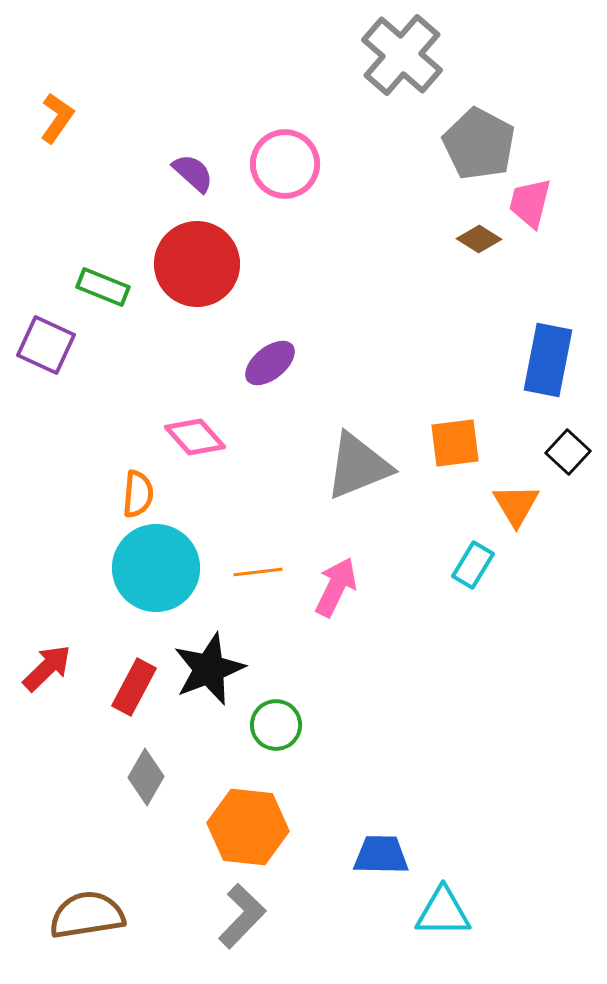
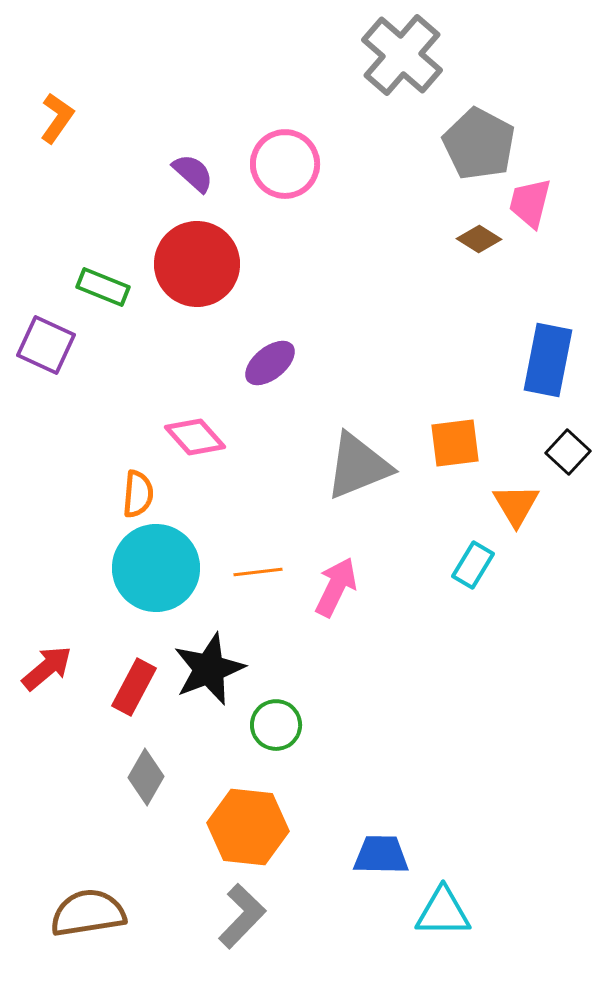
red arrow: rotated 4 degrees clockwise
brown semicircle: moved 1 px right, 2 px up
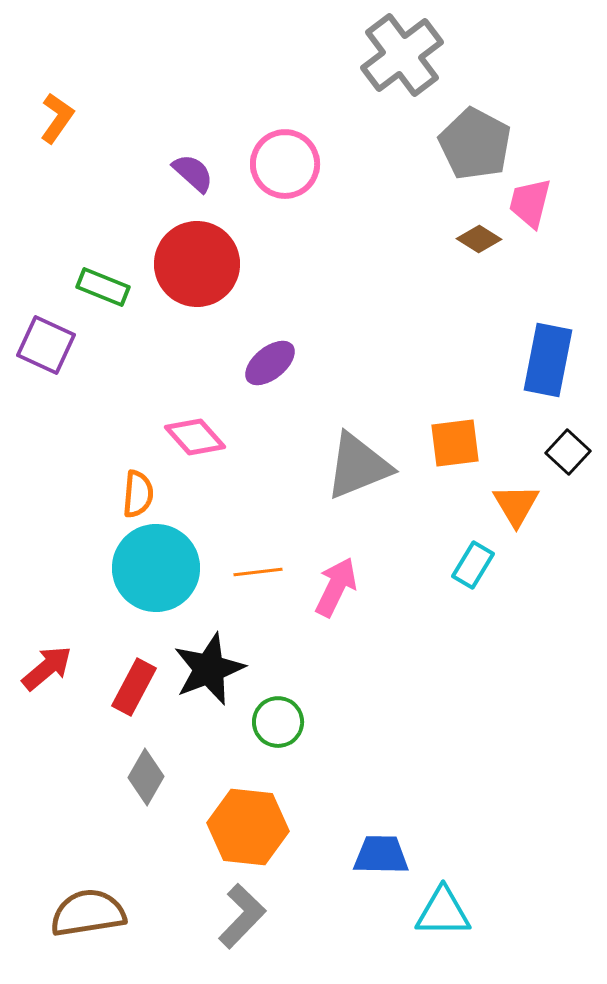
gray cross: rotated 12 degrees clockwise
gray pentagon: moved 4 px left
green circle: moved 2 px right, 3 px up
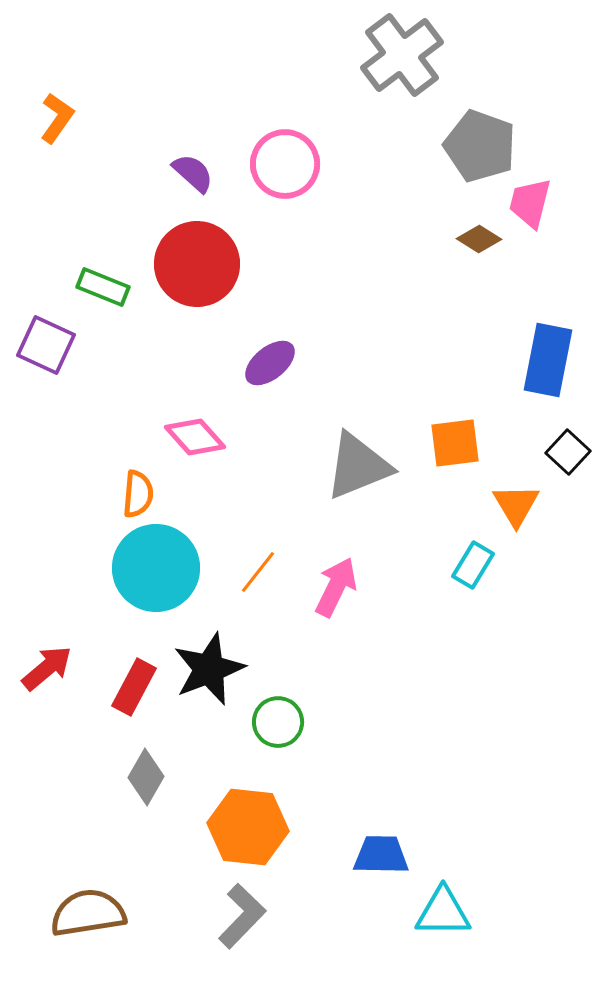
gray pentagon: moved 5 px right, 2 px down; rotated 8 degrees counterclockwise
orange line: rotated 45 degrees counterclockwise
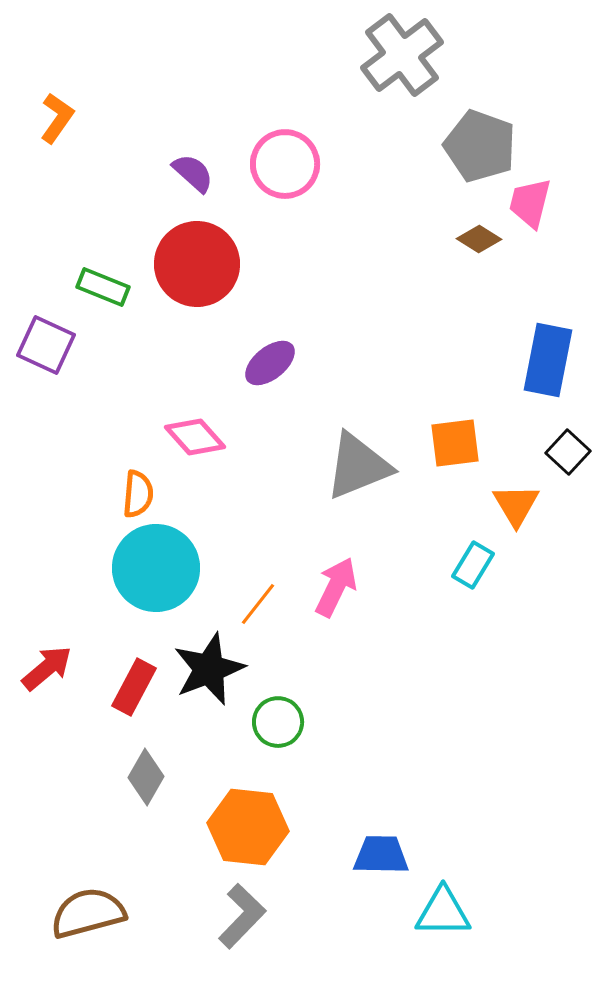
orange line: moved 32 px down
brown semicircle: rotated 6 degrees counterclockwise
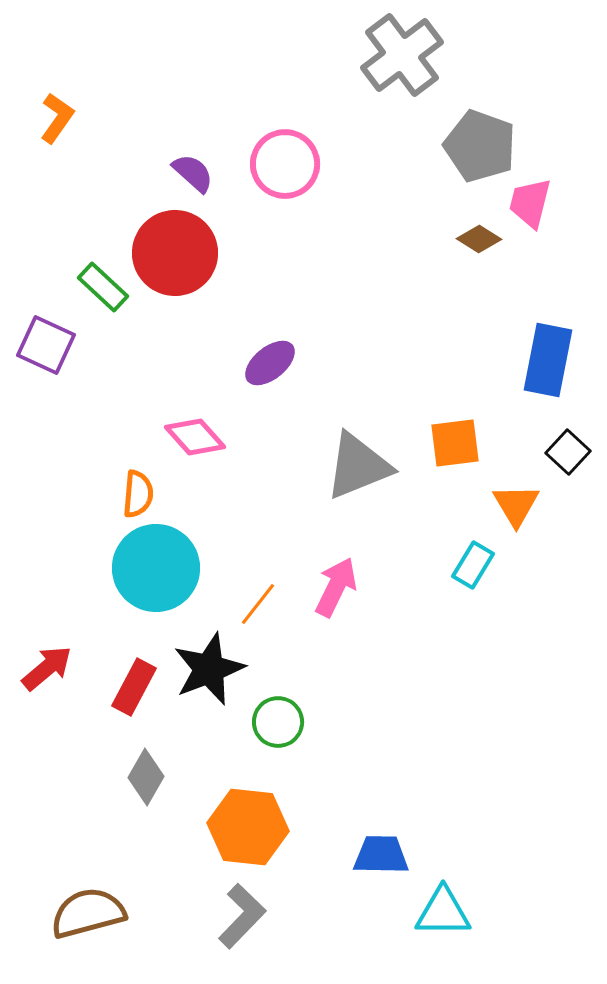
red circle: moved 22 px left, 11 px up
green rectangle: rotated 21 degrees clockwise
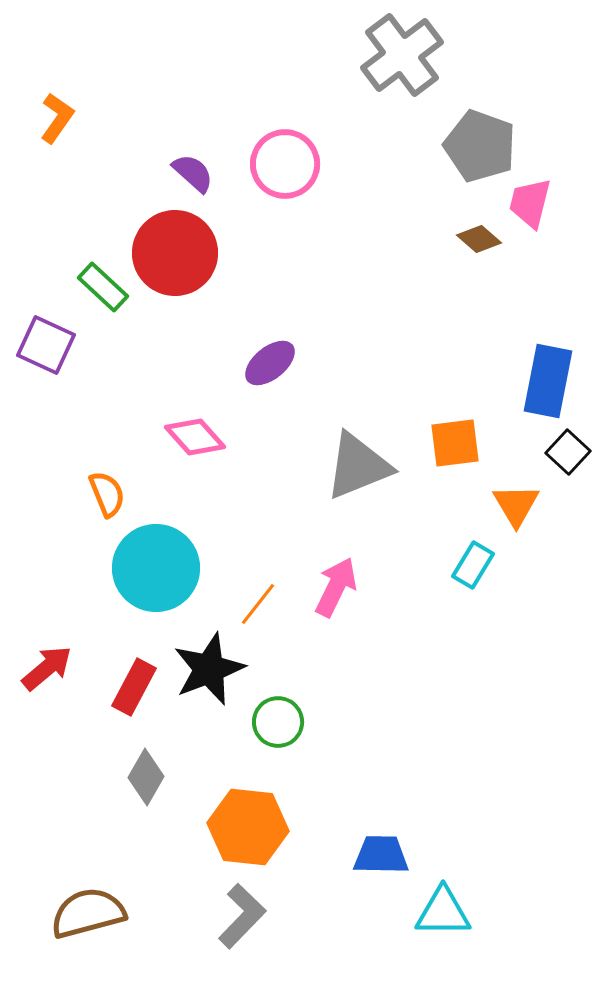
brown diamond: rotated 9 degrees clockwise
blue rectangle: moved 21 px down
orange semicircle: moved 31 px left; rotated 27 degrees counterclockwise
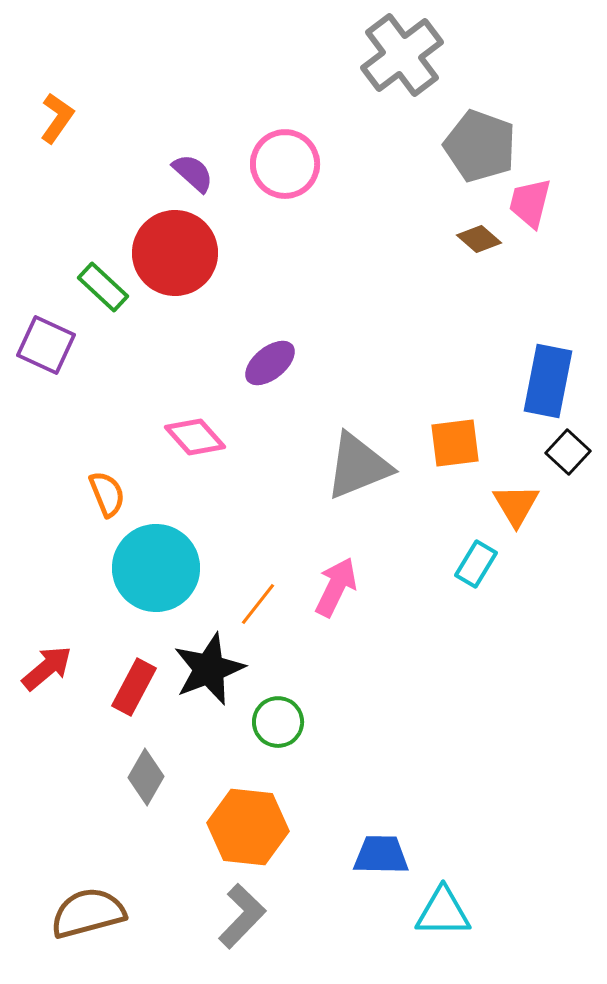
cyan rectangle: moved 3 px right, 1 px up
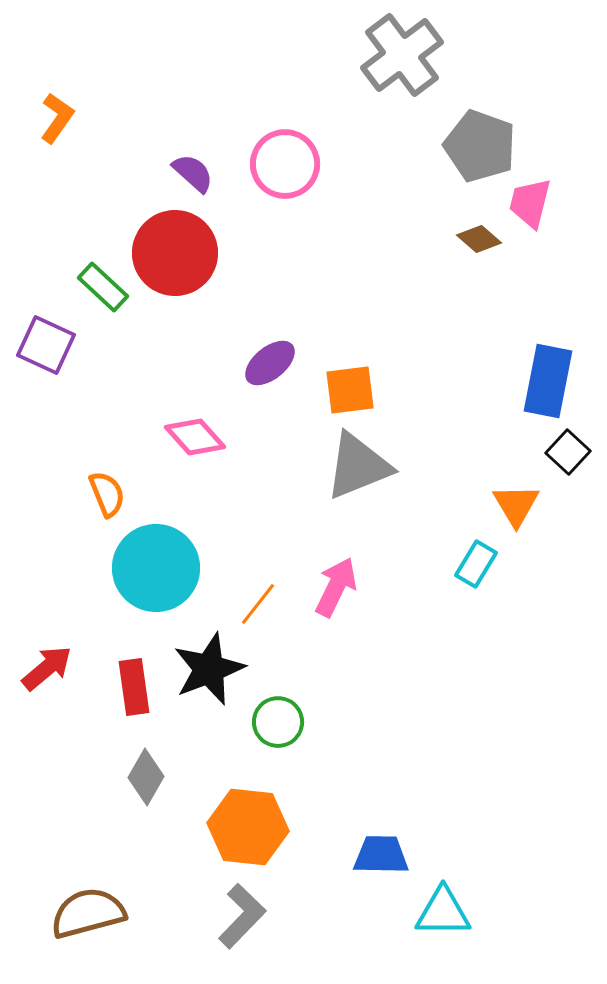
orange square: moved 105 px left, 53 px up
red rectangle: rotated 36 degrees counterclockwise
